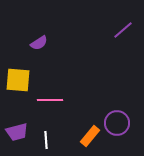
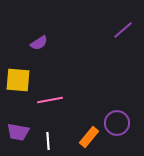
pink line: rotated 10 degrees counterclockwise
purple trapezoid: moved 1 px right; rotated 25 degrees clockwise
orange rectangle: moved 1 px left, 1 px down
white line: moved 2 px right, 1 px down
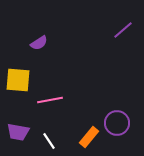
white line: moved 1 px right; rotated 30 degrees counterclockwise
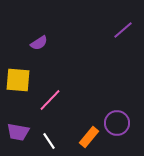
pink line: rotated 35 degrees counterclockwise
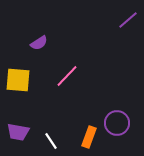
purple line: moved 5 px right, 10 px up
pink line: moved 17 px right, 24 px up
orange rectangle: rotated 20 degrees counterclockwise
white line: moved 2 px right
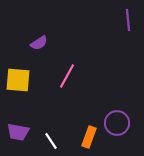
purple line: rotated 55 degrees counterclockwise
pink line: rotated 15 degrees counterclockwise
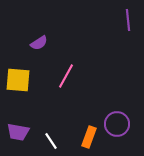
pink line: moved 1 px left
purple circle: moved 1 px down
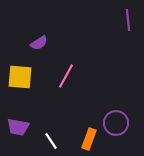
yellow square: moved 2 px right, 3 px up
purple circle: moved 1 px left, 1 px up
purple trapezoid: moved 5 px up
orange rectangle: moved 2 px down
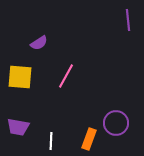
white line: rotated 36 degrees clockwise
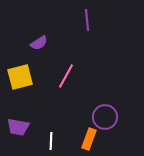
purple line: moved 41 px left
yellow square: rotated 20 degrees counterclockwise
purple circle: moved 11 px left, 6 px up
